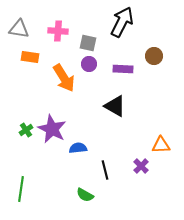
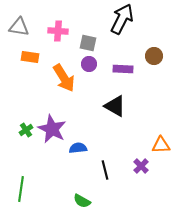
black arrow: moved 3 px up
gray triangle: moved 2 px up
green semicircle: moved 3 px left, 6 px down
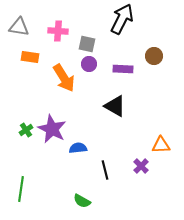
gray square: moved 1 px left, 1 px down
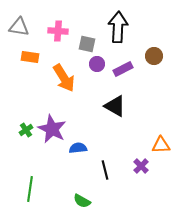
black arrow: moved 4 px left, 8 px down; rotated 24 degrees counterclockwise
purple circle: moved 8 px right
purple rectangle: rotated 30 degrees counterclockwise
green line: moved 9 px right
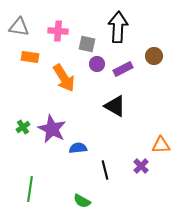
green cross: moved 3 px left, 3 px up
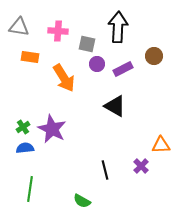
blue semicircle: moved 53 px left
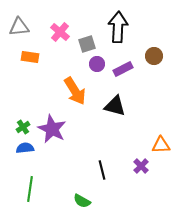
gray triangle: rotated 15 degrees counterclockwise
pink cross: moved 2 px right, 1 px down; rotated 36 degrees clockwise
gray square: rotated 30 degrees counterclockwise
orange arrow: moved 11 px right, 13 px down
black triangle: rotated 15 degrees counterclockwise
black line: moved 3 px left
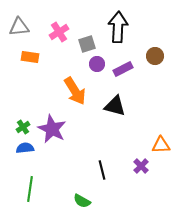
pink cross: moved 1 px left; rotated 18 degrees clockwise
brown circle: moved 1 px right
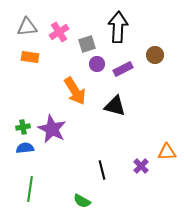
gray triangle: moved 8 px right
brown circle: moved 1 px up
green cross: rotated 24 degrees clockwise
orange triangle: moved 6 px right, 7 px down
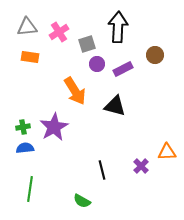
purple star: moved 2 px right, 2 px up; rotated 16 degrees clockwise
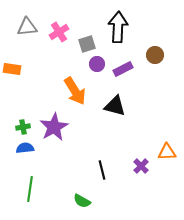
orange rectangle: moved 18 px left, 12 px down
